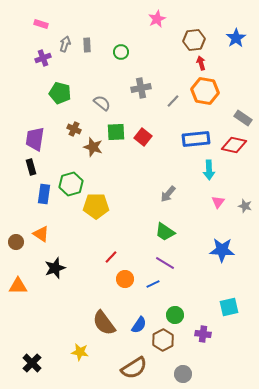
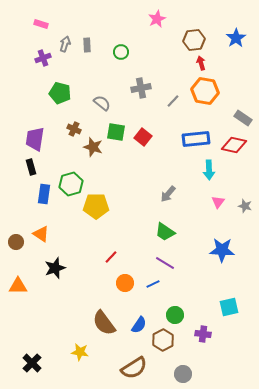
green square at (116, 132): rotated 12 degrees clockwise
orange circle at (125, 279): moved 4 px down
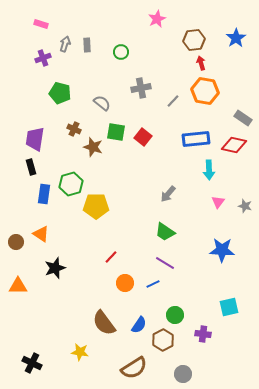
black cross at (32, 363): rotated 18 degrees counterclockwise
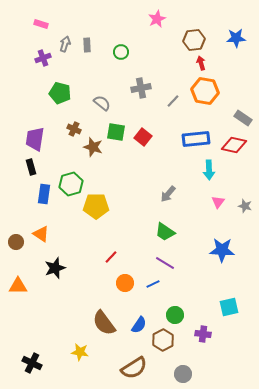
blue star at (236, 38): rotated 30 degrees clockwise
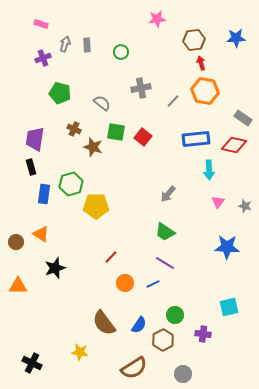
pink star at (157, 19): rotated 18 degrees clockwise
blue star at (222, 250): moved 5 px right, 3 px up
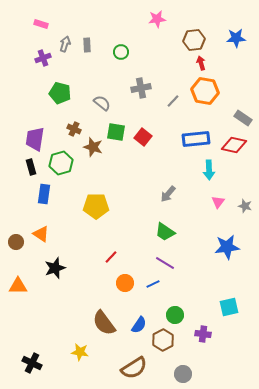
green hexagon at (71, 184): moved 10 px left, 21 px up
blue star at (227, 247): rotated 10 degrees counterclockwise
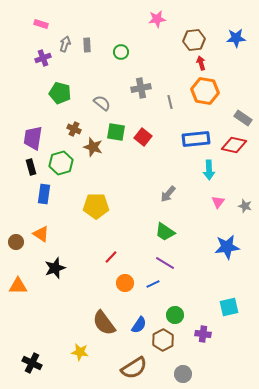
gray line at (173, 101): moved 3 px left, 1 px down; rotated 56 degrees counterclockwise
purple trapezoid at (35, 139): moved 2 px left, 1 px up
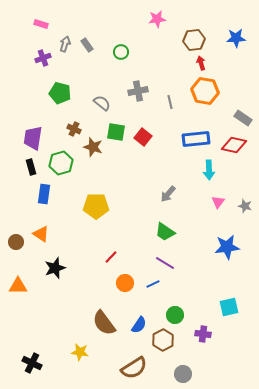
gray rectangle at (87, 45): rotated 32 degrees counterclockwise
gray cross at (141, 88): moved 3 px left, 3 px down
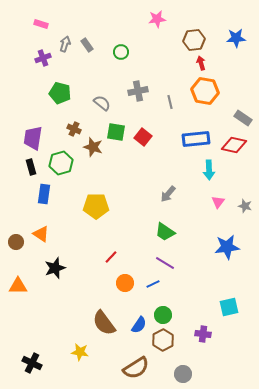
green circle at (175, 315): moved 12 px left
brown semicircle at (134, 368): moved 2 px right
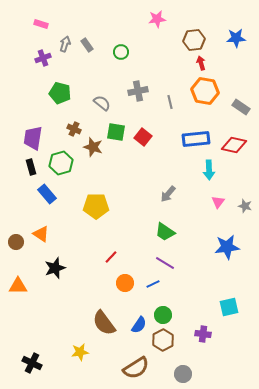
gray rectangle at (243, 118): moved 2 px left, 11 px up
blue rectangle at (44, 194): moved 3 px right; rotated 48 degrees counterclockwise
yellow star at (80, 352): rotated 18 degrees counterclockwise
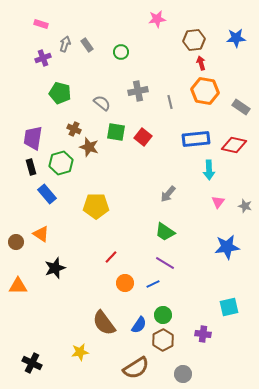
brown star at (93, 147): moved 4 px left
